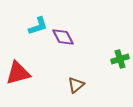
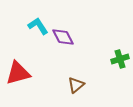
cyan L-shape: rotated 105 degrees counterclockwise
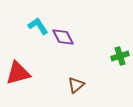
green cross: moved 3 px up
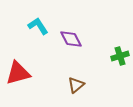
purple diamond: moved 8 px right, 2 px down
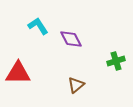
green cross: moved 4 px left, 5 px down
red triangle: rotated 16 degrees clockwise
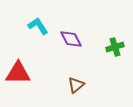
green cross: moved 1 px left, 14 px up
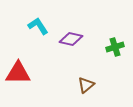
purple diamond: rotated 50 degrees counterclockwise
brown triangle: moved 10 px right
